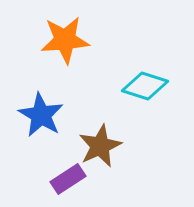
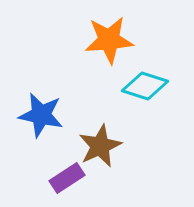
orange star: moved 44 px right
blue star: rotated 18 degrees counterclockwise
purple rectangle: moved 1 px left, 1 px up
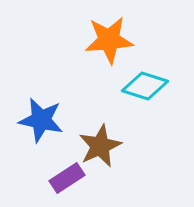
blue star: moved 5 px down
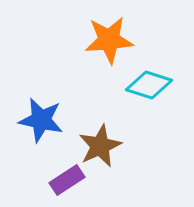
cyan diamond: moved 4 px right, 1 px up
purple rectangle: moved 2 px down
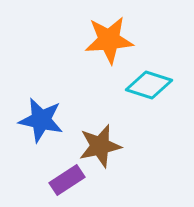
brown star: rotated 12 degrees clockwise
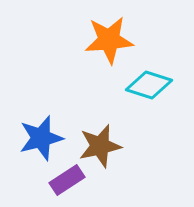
blue star: moved 18 px down; rotated 27 degrees counterclockwise
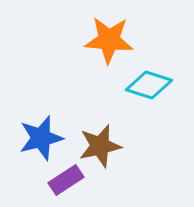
orange star: rotated 9 degrees clockwise
purple rectangle: moved 1 px left
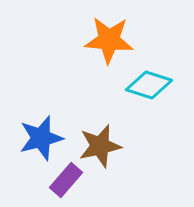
purple rectangle: rotated 16 degrees counterclockwise
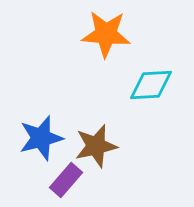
orange star: moved 3 px left, 6 px up
cyan diamond: moved 2 px right; rotated 21 degrees counterclockwise
brown star: moved 4 px left
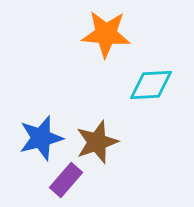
brown star: moved 1 px right, 4 px up; rotated 6 degrees counterclockwise
